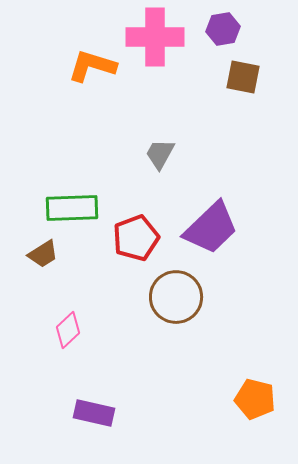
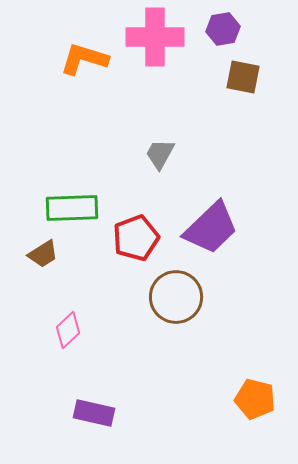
orange L-shape: moved 8 px left, 7 px up
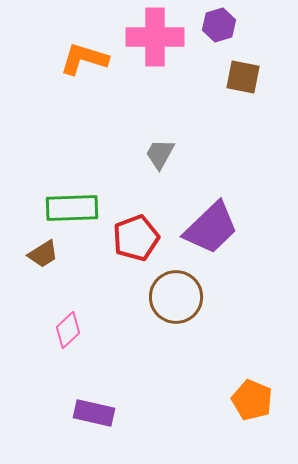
purple hexagon: moved 4 px left, 4 px up; rotated 8 degrees counterclockwise
orange pentagon: moved 3 px left, 1 px down; rotated 9 degrees clockwise
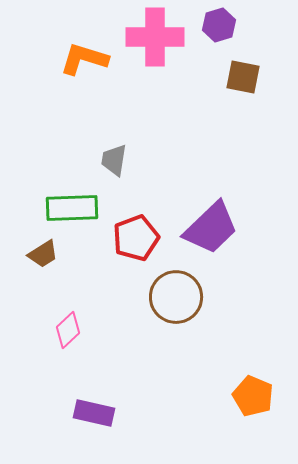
gray trapezoid: moved 46 px left, 6 px down; rotated 20 degrees counterclockwise
orange pentagon: moved 1 px right, 4 px up
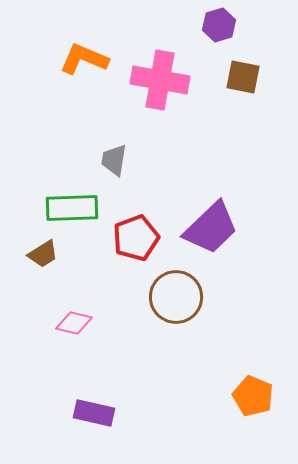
pink cross: moved 5 px right, 43 px down; rotated 10 degrees clockwise
orange L-shape: rotated 6 degrees clockwise
pink diamond: moved 6 px right, 7 px up; rotated 57 degrees clockwise
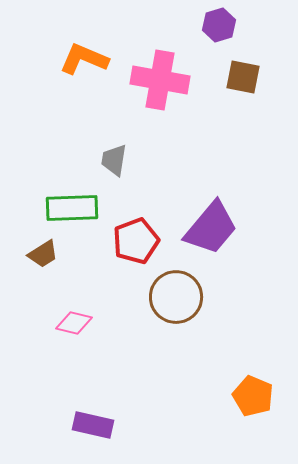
purple trapezoid: rotated 6 degrees counterclockwise
red pentagon: moved 3 px down
purple rectangle: moved 1 px left, 12 px down
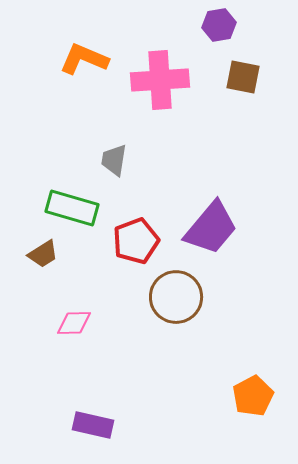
purple hexagon: rotated 8 degrees clockwise
pink cross: rotated 14 degrees counterclockwise
green rectangle: rotated 18 degrees clockwise
pink diamond: rotated 15 degrees counterclockwise
orange pentagon: rotated 21 degrees clockwise
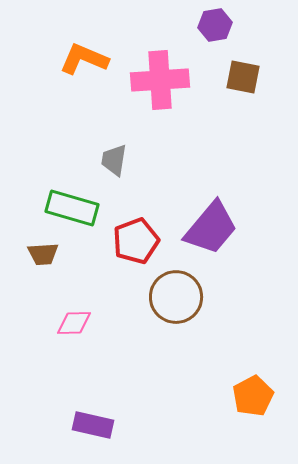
purple hexagon: moved 4 px left
brown trapezoid: rotated 28 degrees clockwise
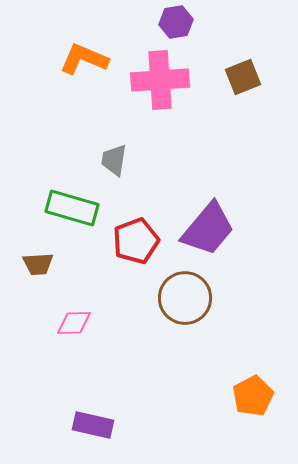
purple hexagon: moved 39 px left, 3 px up
brown square: rotated 33 degrees counterclockwise
purple trapezoid: moved 3 px left, 1 px down
brown trapezoid: moved 5 px left, 10 px down
brown circle: moved 9 px right, 1 px down
